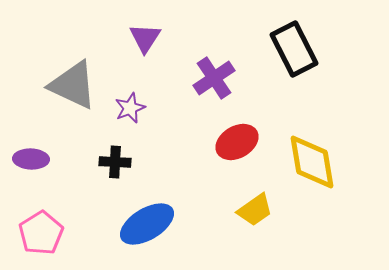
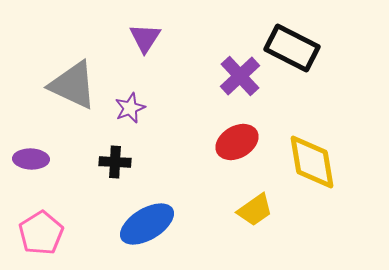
black rectangle: moved 2 px left, 1 px up; rotated 36 degrees counterclockwise
purple cross: moved 26 px right, 2 px up; rotated 9 degrees counterclockwise
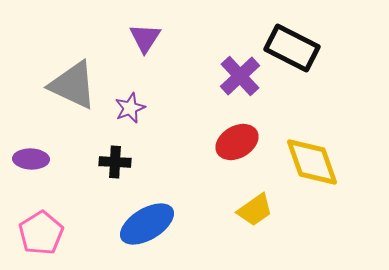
yellow diamond: rotated 10 degrees counterclockwise
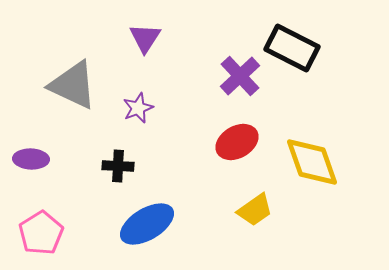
purple star: moved 8 px right
black cross: moved 3 px right, 4 px down
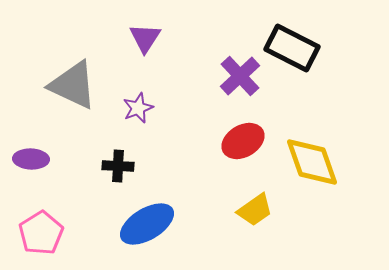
red ellipse: moved 6 px right, 1 px up
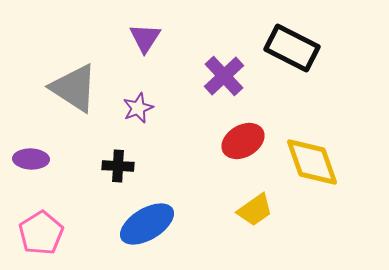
purple cross: moved 16 px left
gray triangle: moved 1 px right, 3 px down; rotated 8 degrees clockwise
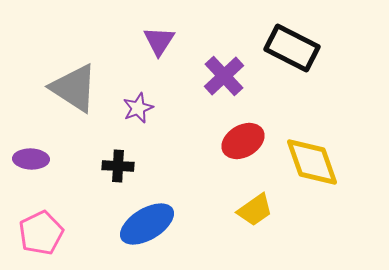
purple triangle: moved 14 px right, 3 px down
pink pentagon: rotated 6 degrees clockwise
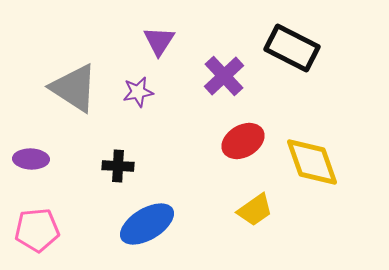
purple star: moved 16 px up; rotated 12 degrees clockwise
pink pentagon: moved 4 px left, 3 px up; rotated 21 degrees clockwise
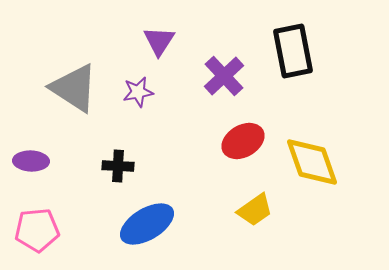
black rectangle: moved 1 px right, 3 px down; rotated 52 degrees clockwise
purple ellipse: moved 2 px down
